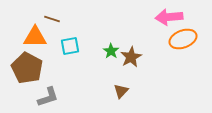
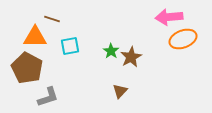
brown triangle: moved 1 px left
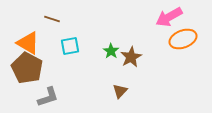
pink arrow: rotated 24 degrees counterclockwise
orange triangle: moved 7 px left, 6 px down; rotated 30 degrees clockwise
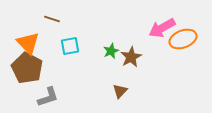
pink arrow: moved 7 px left, 11 px down
orange triangle: rotated 15 degrees clockwise
green star: rotated 14 degrees clockwise
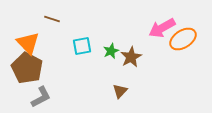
orange ellipse: rotated 12 degrees counterclockwise
cyan square: moved 12 px right
gray L-shape: moved 7 px left; rotated 10 degrees counterclockwise
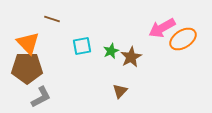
brown pentagon: rotated 28 degrees counterclockwise
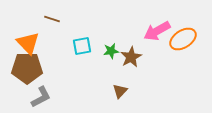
pink arrow: moved 5 px left, 3 px down
green star: rotated 14 degrees clockwise
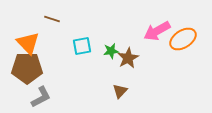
brown star: moved 3 px left, 1 px down
